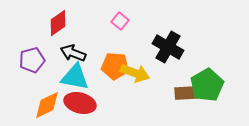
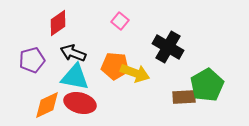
brown rectangle: moved 2 px left, 4 px down
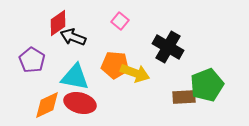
black arrow: moved 16 px up
purple pentagon: rotated 25 degrees counterclockwise
orange pentagon: moved 1 px up
green pentagon: rotated 8 degrees clockwise
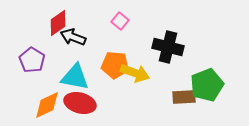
black cross: rotated 16 degrees counterclockwise
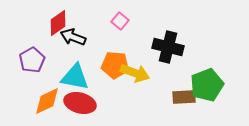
purple pentagon: rotated 10 degrees clockwise
orange diamond: moved 4 px up
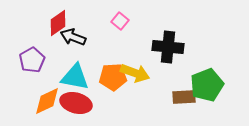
black cross: rotated 8 degrees counterclockwise
orange pentagon: moved 2 px left, 12 px down; rotated 8 degrees counterclockwise
red ellipse: moved 4 px left
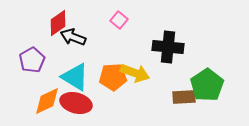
pink square: moved 1 px left, 1 px up
cyan triangle: rotated 20 degrees clockwise
green pentagon: rotated 12 degrees counterclockwise
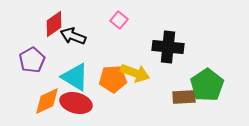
red diamond: moved 4 px left, 1 px down
black arrow: moved 1 px up
orange pentagon: moved 2 px down
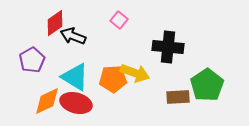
red diamond: moved 1 px right, 1 px up
brown rectangle: moved 6 px left
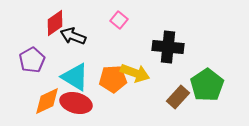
brown rectangle: rotated 45 degrees counterclockwise
